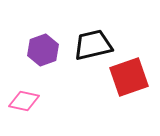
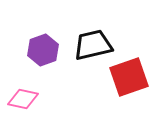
pink diamond: moved 1 px left, 2 px up
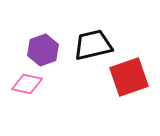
pink diamond: moved 4 px right, 15 px up
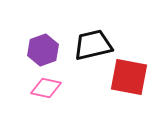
red square: rotated 30 degrees clockwise
pink diamond: moved 19 px right, 4 px down
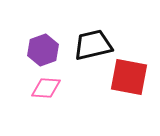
pink diamond: rotated 8 degrees counterclockwise
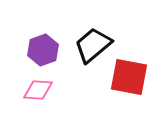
black trapezoid: rotated 27 degrees counterclockwise
pink diamond: moved 8 px left, 2 px down
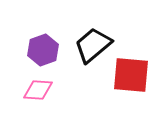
red square: moved 2 px right, 2 px up; rotated 6 degrees counterclockwise
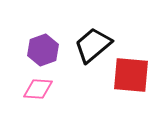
pink diamond: moved 1 px up
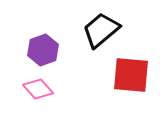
black trapezoid: moved 8 px right, 15 px up
pink diamond: rotated 44 degrees clockwise
